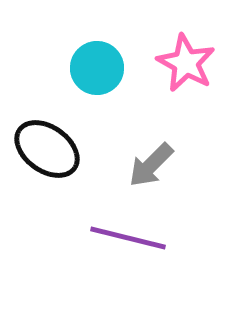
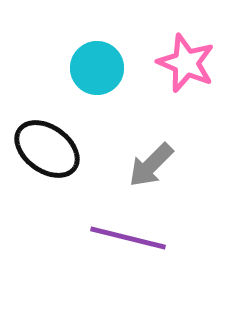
pink star: rotated 6 degrees counterclockwise
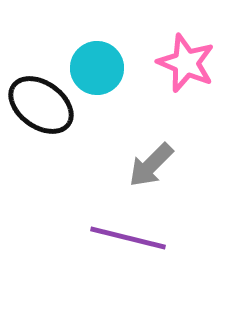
black ellipse: moved 6 px left, 44 px up
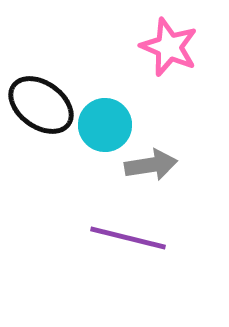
pink star: moved 17 px left, 16 px up
cyan circle: moved 8 px right, 57 px down
gray arrow: rotated 144 degrees counterclockwise
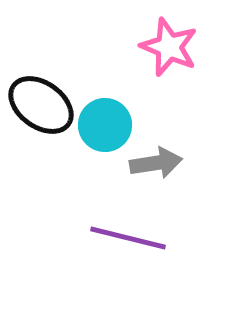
gray arrow: moved 5 px right, 2 px up
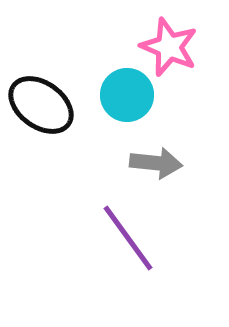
cyan circle: moved 22 px right, 30 px up
gray arrow: rotated 15 degrees clockwise
purple line: rotated 40 degrees clockwise
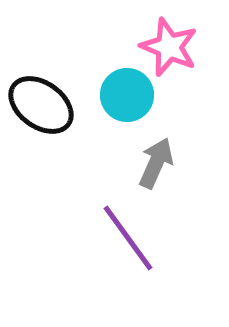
gray arrow: rotated 72 degrees counterclockwise
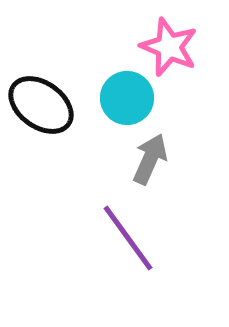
cyan circle: moved 3 px down
gray arrow: moved 6 px left, 4 px up
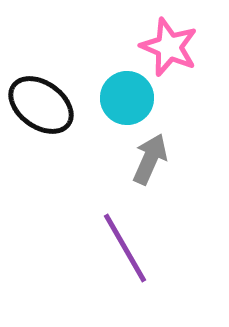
purple line: moved 3 px left, 10 px down; rotated 6 degrees clockwise
